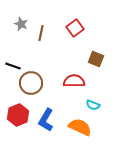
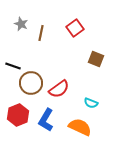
red semicircle: moved 15 px left, 8 px down; rotated 145 degrees clockwise
cyan semicircle: moved 2 px left, 2 px up
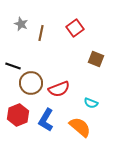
red semicircle: rotated 15 degrees clockwise
orange semicircle: rotated 15 degrees clockwise
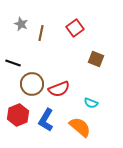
black line: moved 3 px up
brown circle: moved 1 px right, 1 px down
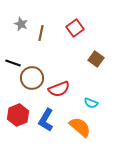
brown square: rotated 14 degrees clockwise
brown circle: moved 6 px up
